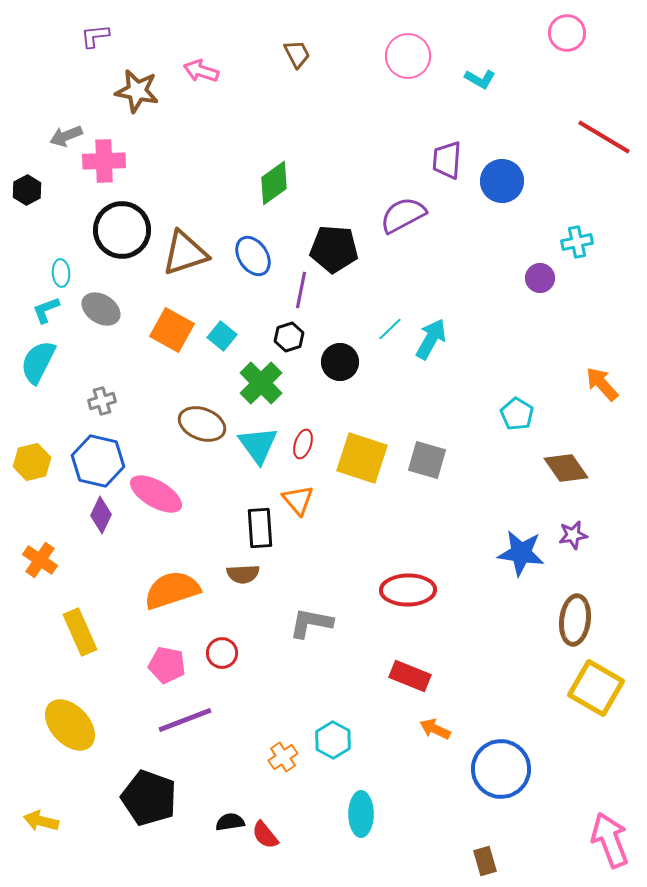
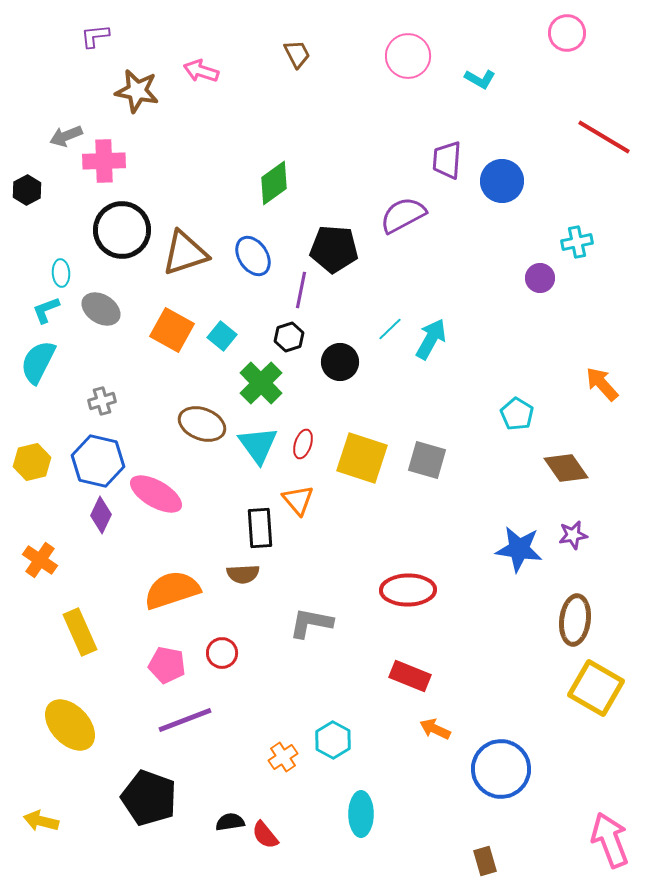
blue star at (521, 553): moved 2 px left, 4 px up
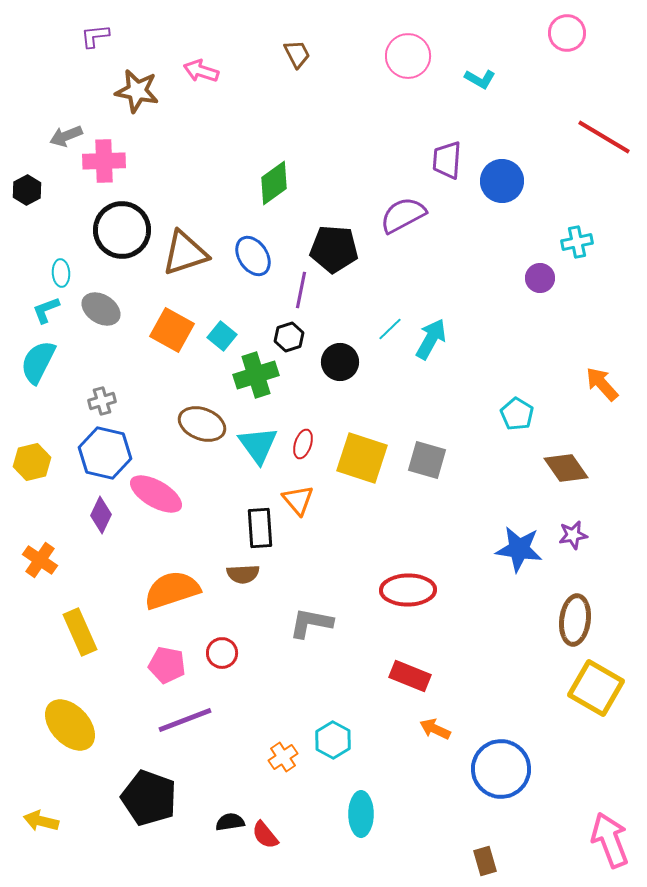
green cross at (261, 383): moved 5 px left, 8 px up; rotated 27 degrees clockwise
blue hexagon at (98, 461): moved 7 px right, 8 px up
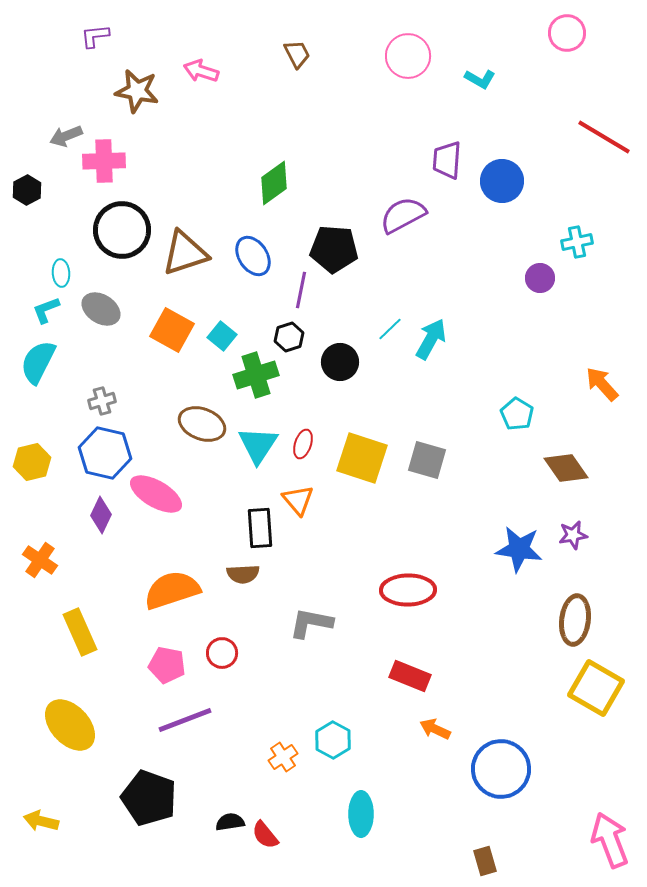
cyan triangle at (258, 445): rotated 9 degrees clockwise
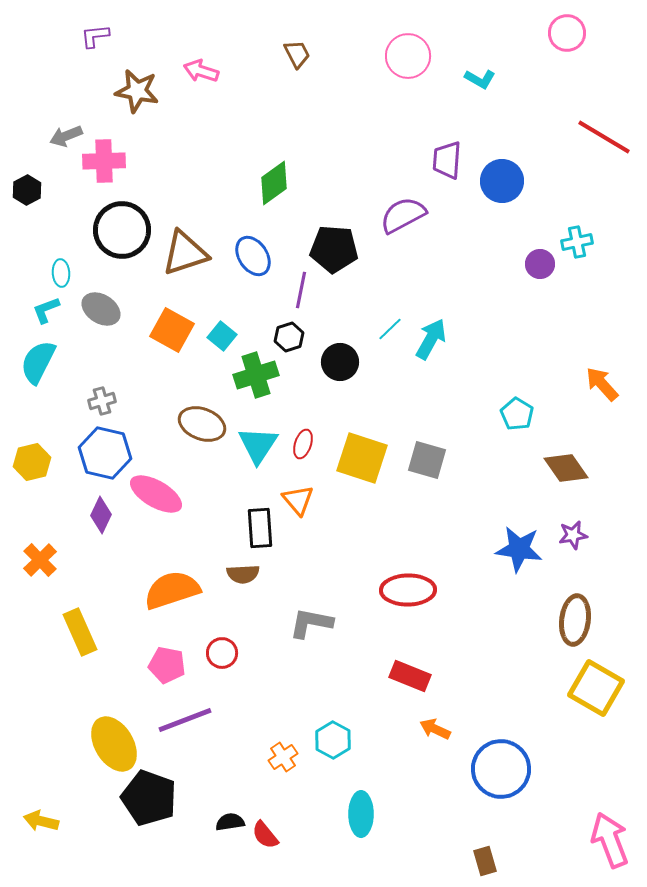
purple circle at (540, 278): moved 14 px up
orange cross at (40, 560): rotated 12 degrees clockwise
yellow ellipse at (70, 725): moved 44 px right, 19 px down; rotated 12 degrees clockwise
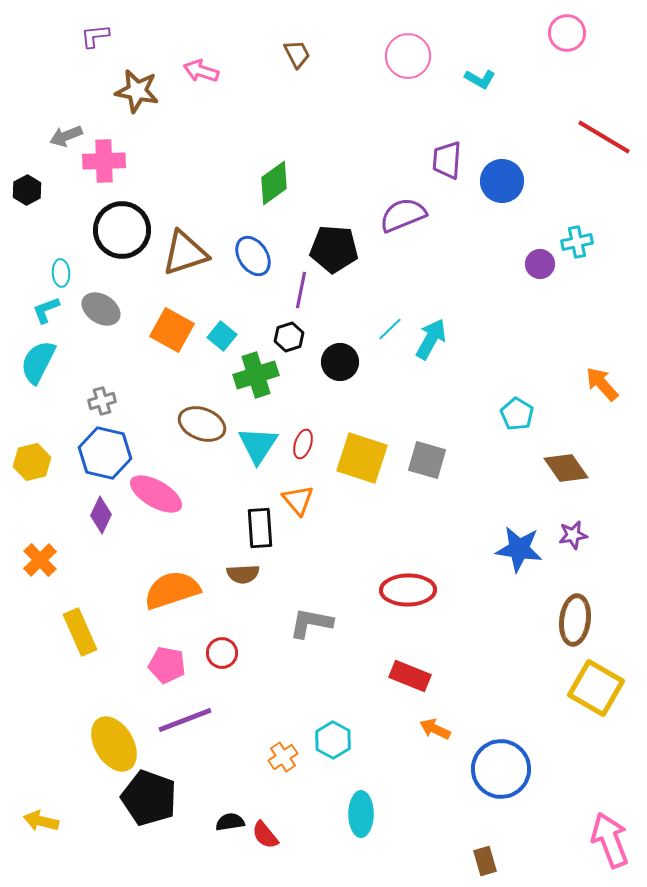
purple semicircle at (403, 215): rotated 6 degrees clockwise
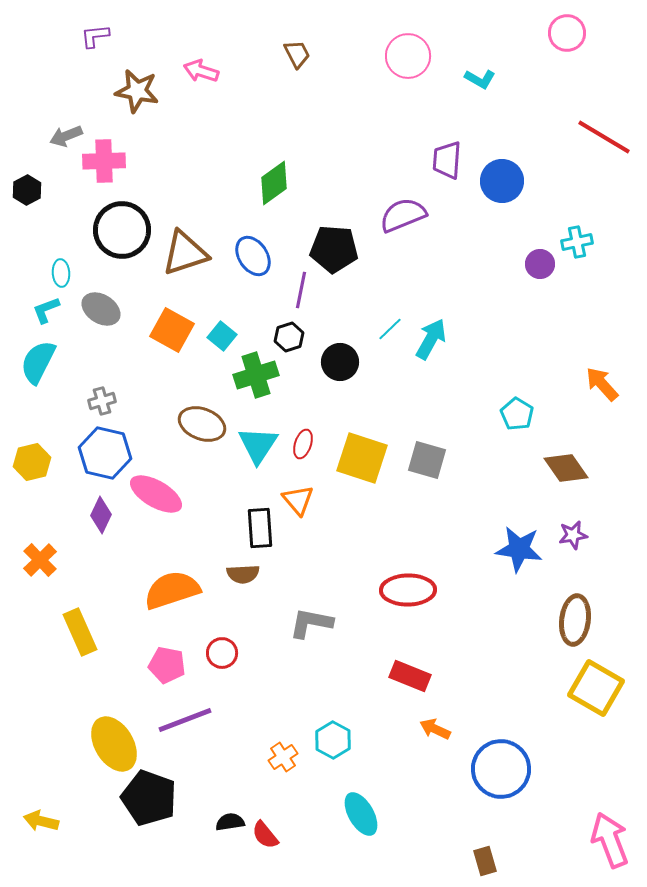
cyan ellipse at (361, 814): rotated 30 degrees counterclockwise
